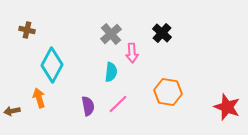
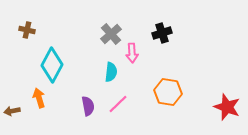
black cross: rotated 30 degrees clockwise
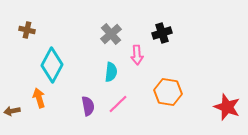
pink arrow: moved 5 px right, 2 px down
